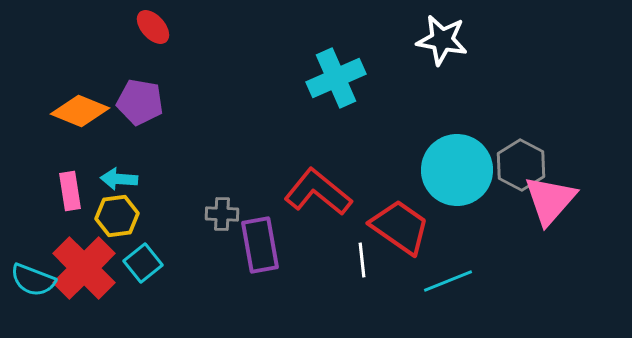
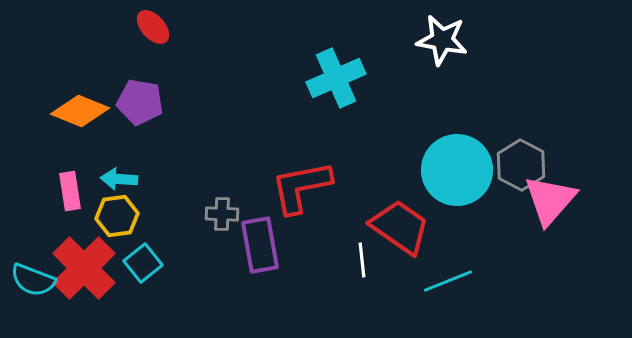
red L-shape: moved 17 px left, 5 px up; rotated 50 degrees counterclockwise
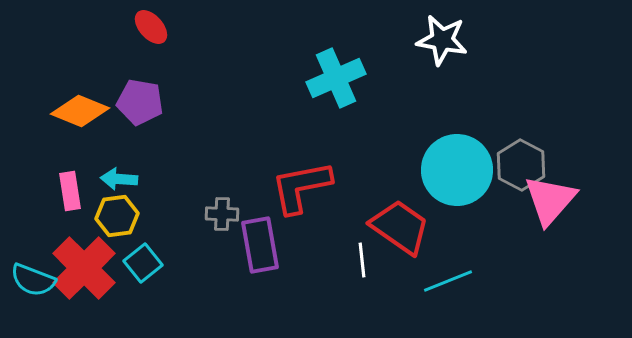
red ellipse: moved 2 px left
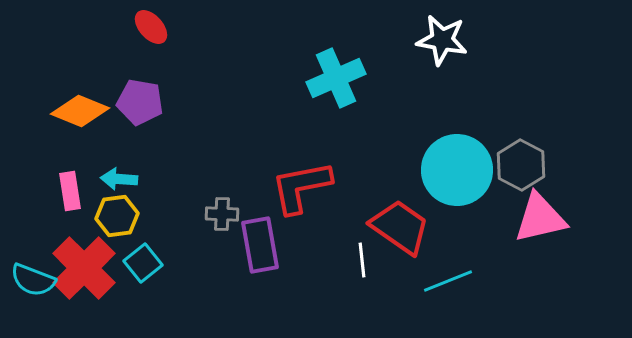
pink triangle: moved 10 px left, 18 px down; rotated 36 degrees clockwise
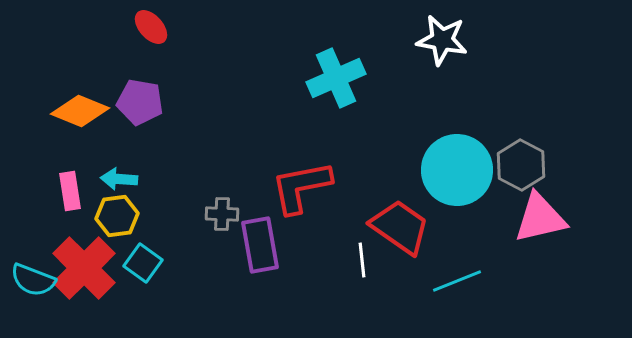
cyan square: rotated 15 degrees counterclockwise
cyan line: moved 9 px right
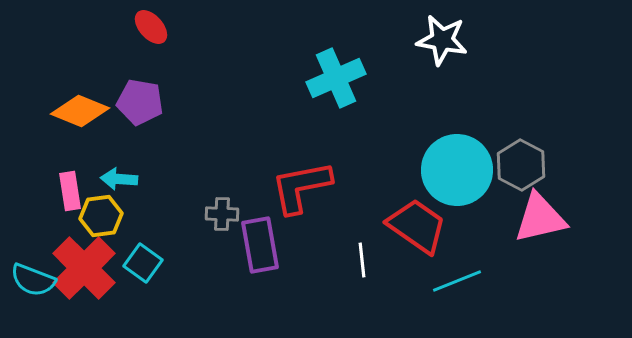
yellow hexagon: moved 16 px left
red trapezoid: moved 17 px right, 1 px up
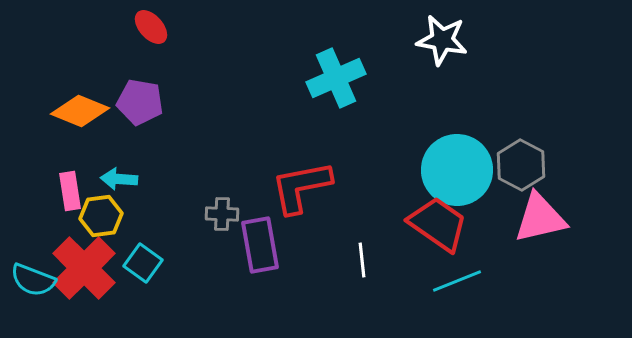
red trapezoid: moved 21 px right, 2 px up
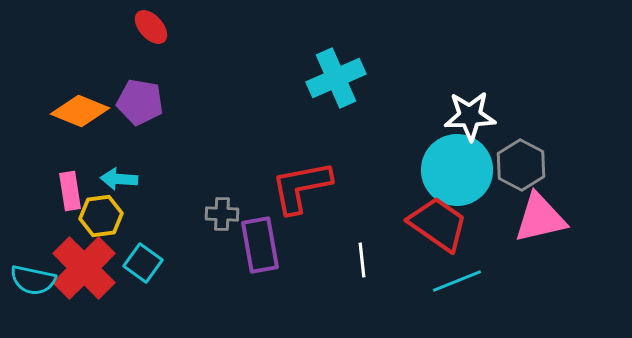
white star: moved 28 px right, 76 px down; rotated 12 degrees counterclockwise
cyan semicircle: rotated 9 degrees counterclockwise
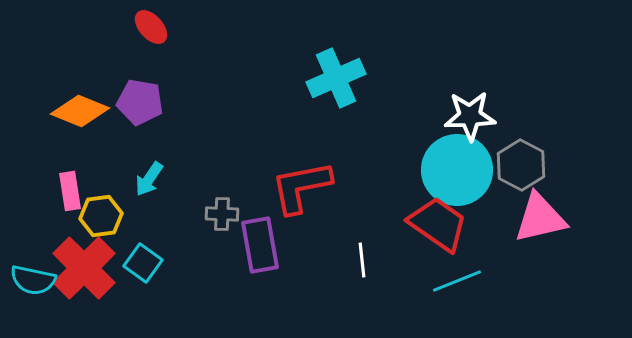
cyan arrow: moved 30 px right; rotated 60 degrees counterclockwise
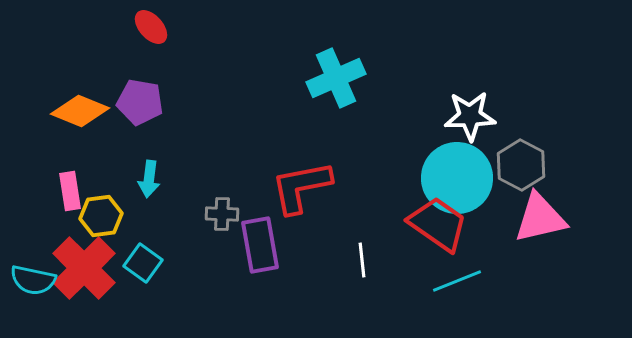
cyan circle: moved 8 px down
cyan arrow: rotated 27 degrees counterclockwise
